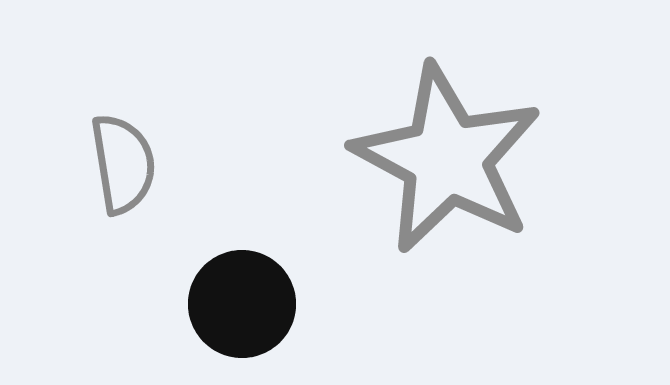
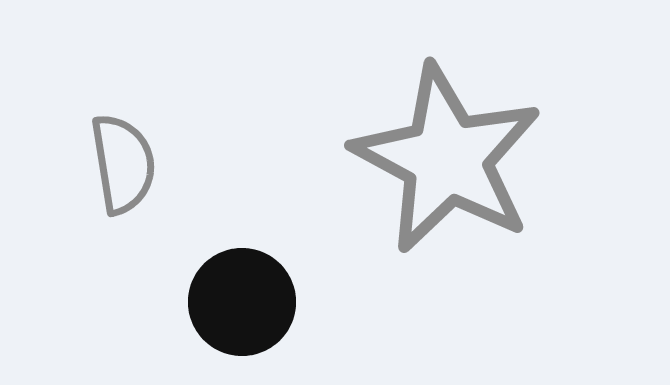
black circle: moved 2 px up
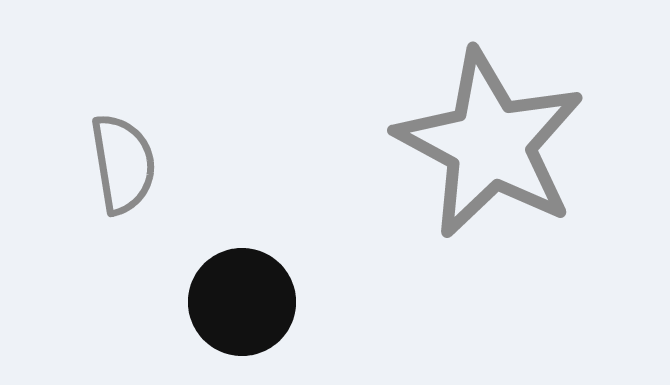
gray star: moved 43 px right, 15 px up
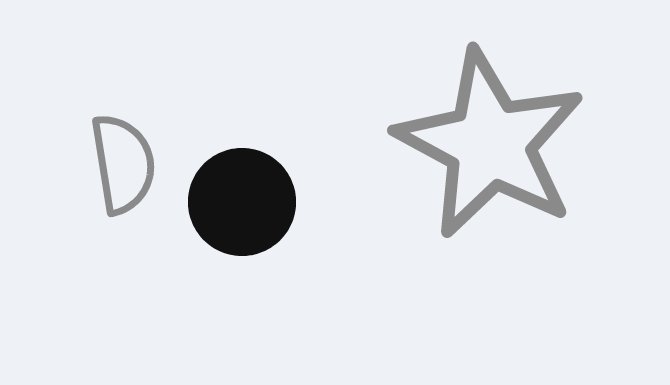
black circle: moved 100 px up
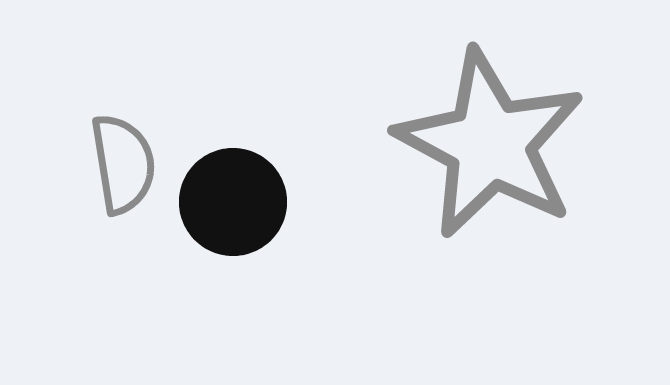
black circle: moved 9 px left
